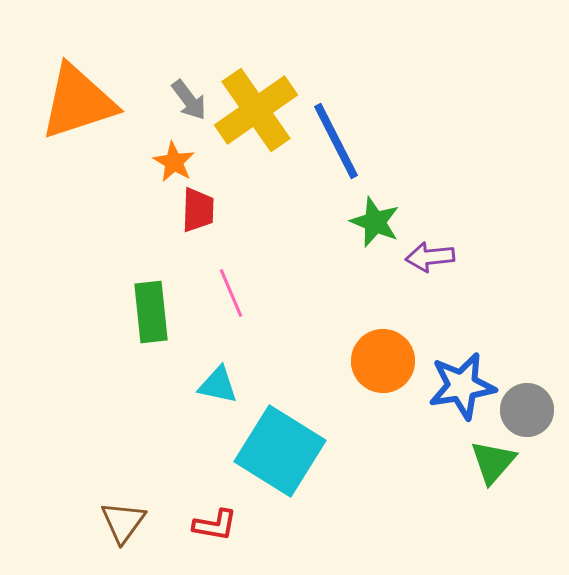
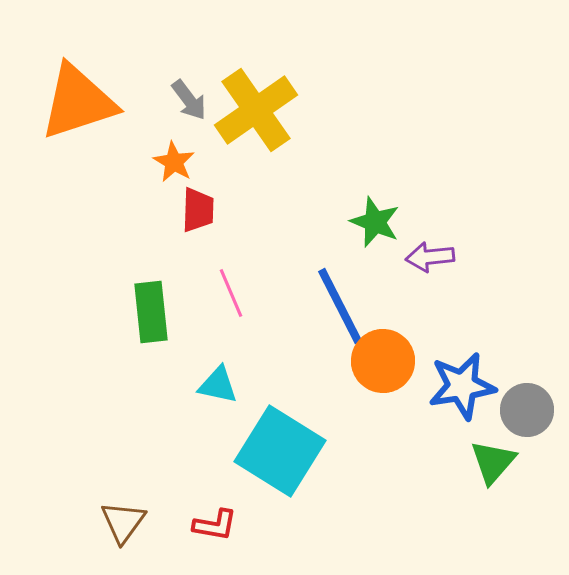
blue line: moved 4 px right, 165 px down
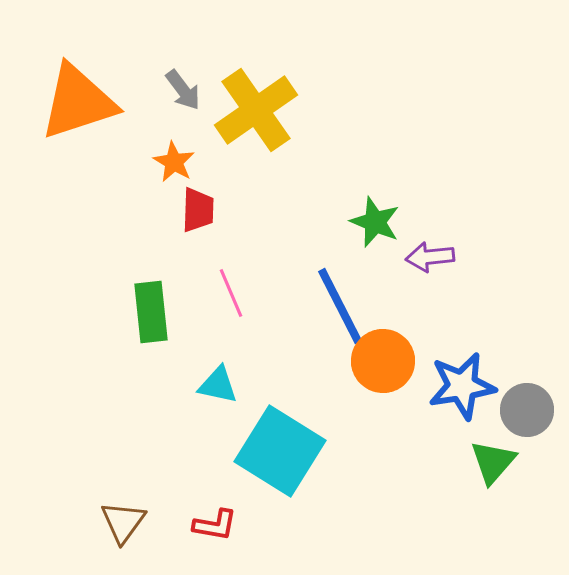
gray arrow: moved 6 px left, 10 px up
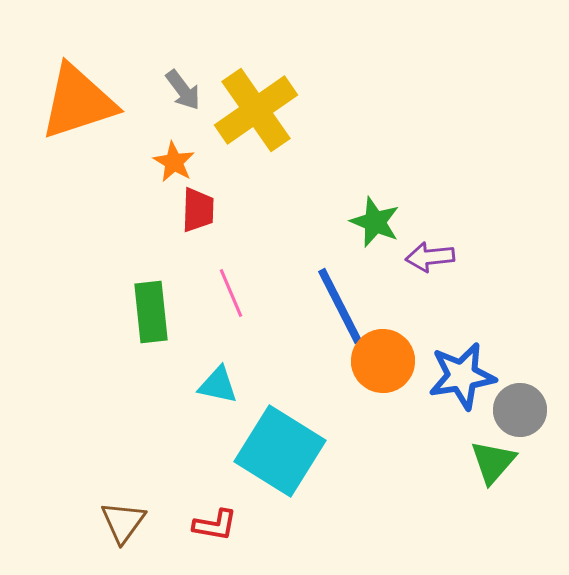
blue star: moved 10 px up
gray circle: moved 7 px left
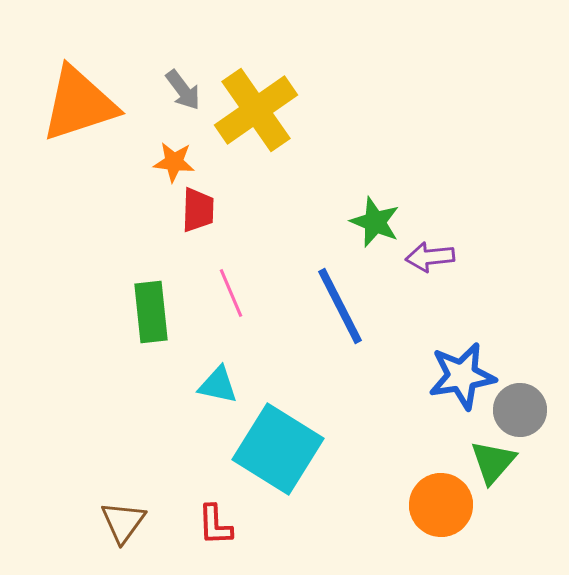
orange triangle: moved 1 px right, 2 px down
orange star: rotated 24 degrees counterclockwise
orange circle: moved 58 px right, 144 px down
cyan square: moved 2 px left, 2 px up
red L-shape: rotated 78 degrees clockwise
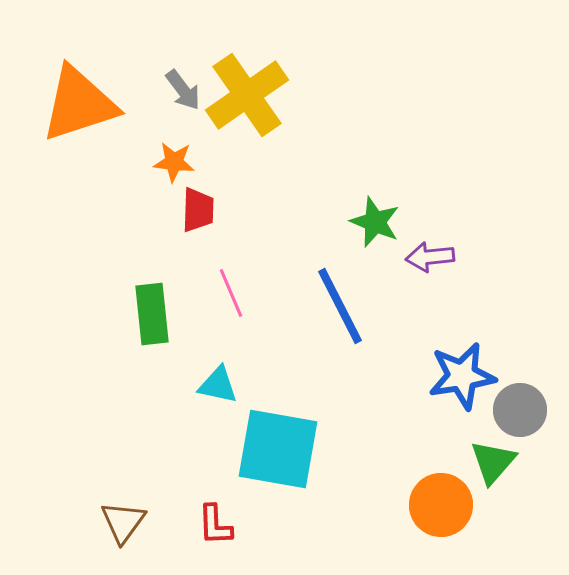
yellow cross: moved 9 px left, 15 px up
green rectangle: moved 1 px right, 2 px down
cyan square: rotated 22 degrees counterclockwise
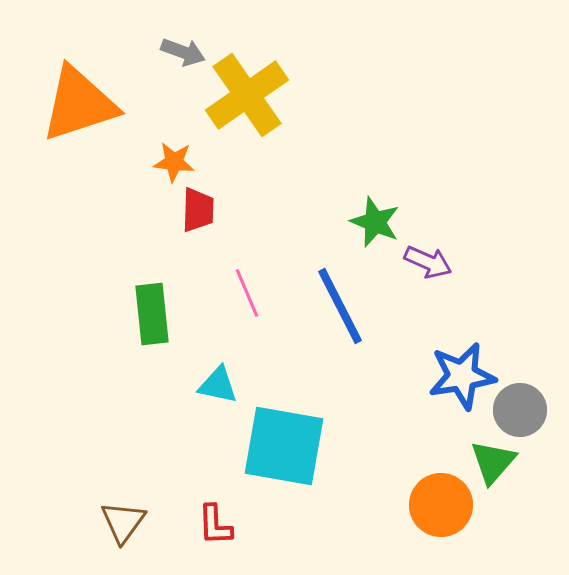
gray arrow: moved 38 px up; rotated 33 degrees counterclockwise
purple arrow: moved 2 px left, 5 px down; rotated 150 degrees counterclockwise
pink line: moved 16 px right
cyan square: moved 6 px right, 3 px up
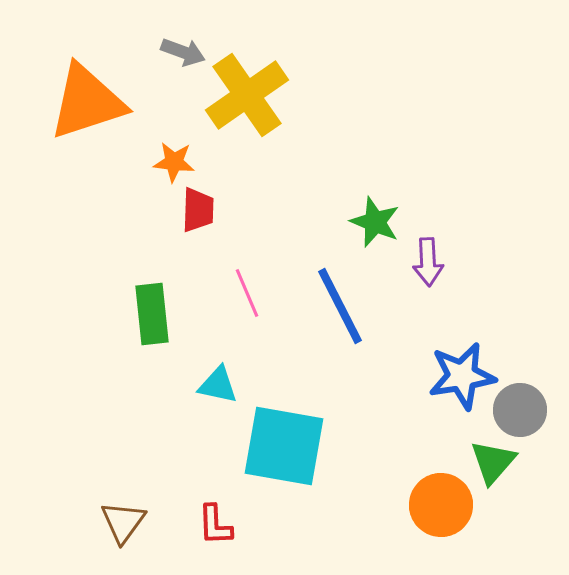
orange triangle: moved 8 px right, 2 px up
purple arrow: rotated 63 degrees clockwise
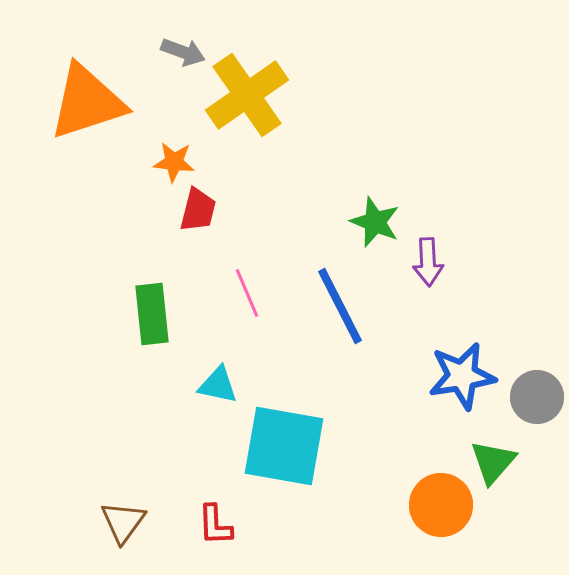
red trapezoid: rotated 12 degrees clockwise
gray circle: moved 17 px right, 13 px up
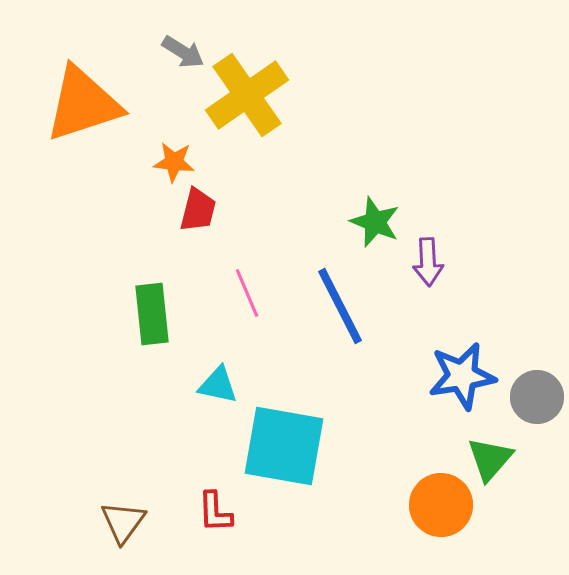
gray arrow: rotated 12 degrees clockwise
orange triangle: moved 4 px left, 2 px down
green triangle: moved 3 px left, 3 px up
red L-shape: moved 13 px up
